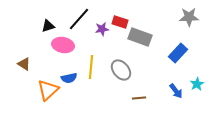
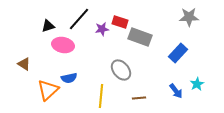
yellow line: moved 10 px right, 29 px down
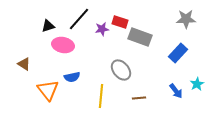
gray star: moved 3 px left, 2 px down
blue semicircle: moved 3 px right, 1 px up
orange triangle: rotated 25 degrees counterclockwise
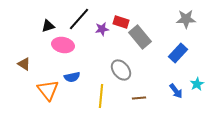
red rectangle: moved 1 px right
gray rectangle: rotated 30 degrees clockwise
